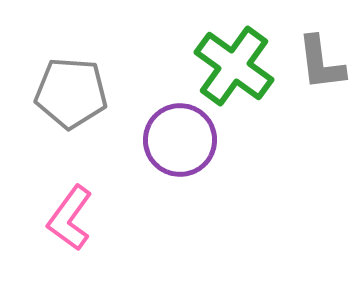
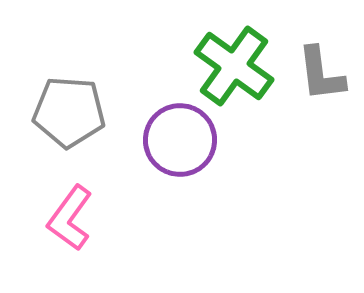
gray L-shape: moved 11 px down
gray pentagon: moved 2 px left, 19 px down
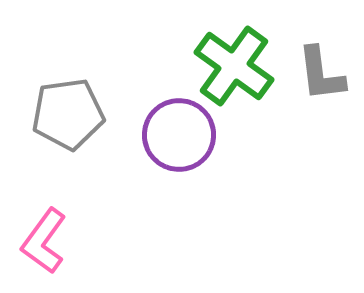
gray pentagon: moved 1 px left, 2 px down; rotated 12 degrees counterclockwise
purple circle: moved 1 px left, 5 px up
pink L-shape: moved 26 px left, 23 px down
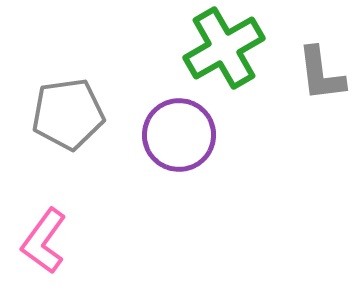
green cross: moved 10 px left, 18 px up; rotated 24 degrees clockwise
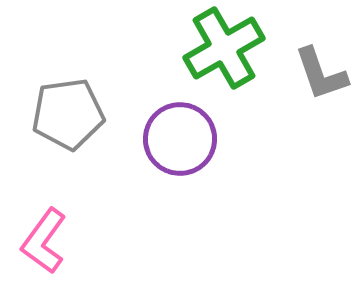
gray L-shape: rotated 12 degrees counterclockwise
purple circle: moved 1 px right, 4 px down
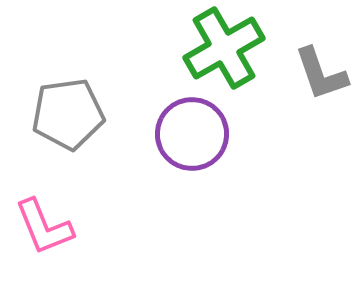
purple circle: moved 12 px right, 5 px up
pink L-shape: moved 14 px up; rotated 58 degrees counterclockwise
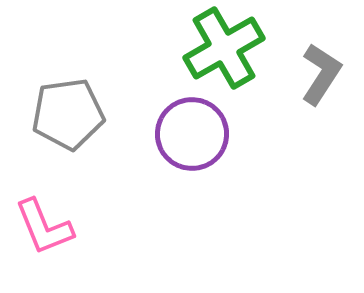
gray L-shape: rotated 128 degrees counterclockwise
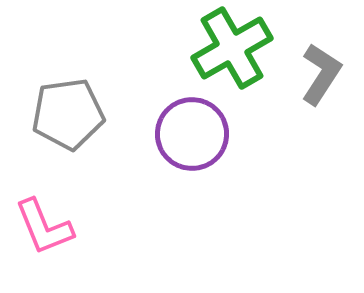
green cross: moved 8 px right
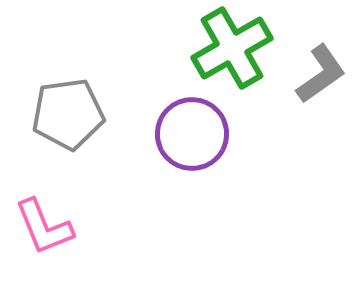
gray L-shape: rotated 22 degrees clockwise
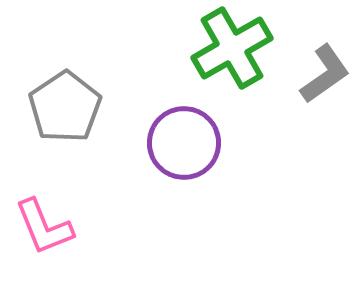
gray L-shape: moved 4 px right
gray pentagon: moved 3 px left, 7 px up; rotated 26 degrees counterclockwise
purple circle: moved 8 px left, 9 px down
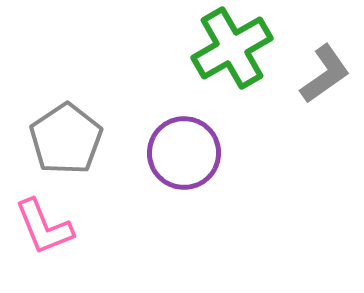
gray pentagon: moved 1 px right, 32 px down
purple circle: moved 10 px down
